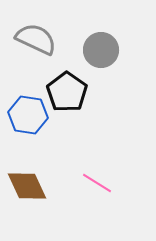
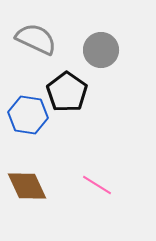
pink line: moved 2 px down
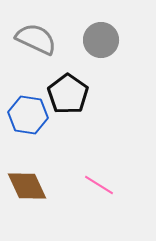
gray circle: moved 10 px up
black pentagon: moved 1 px right, 2 px down
pink line: moved 2 px right
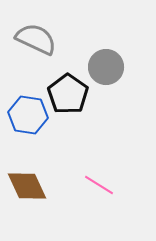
gray circle: moved 5 px right, 27 px down
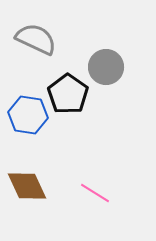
pink line: moved 4 px left, 8 px down
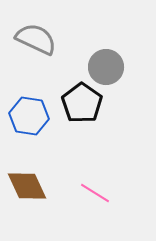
black pentagon: moved 14 px right, 9 px down
blue hexagon: moved 1 px right, 1 px down
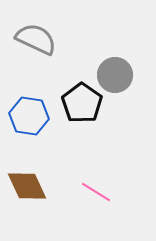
gray circle: moved 9 px right, 8 px down
pink line: moved 1 px right, 1 px up
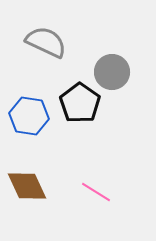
gray semicircle: moved 10 px right, 3 px down
gray circle: moved 3 px left, 3 px up
black pentagon: moved 2 px left
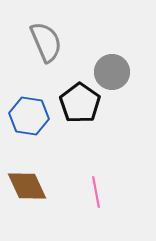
gray semicircle: rotated 42 degrees clockwise
pink line: rotated 48 degrees clockwise
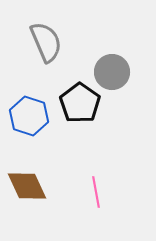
blue hexagon: rotated 9 degrees clockwise
